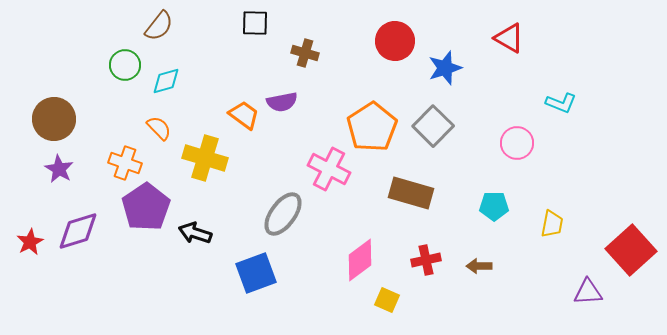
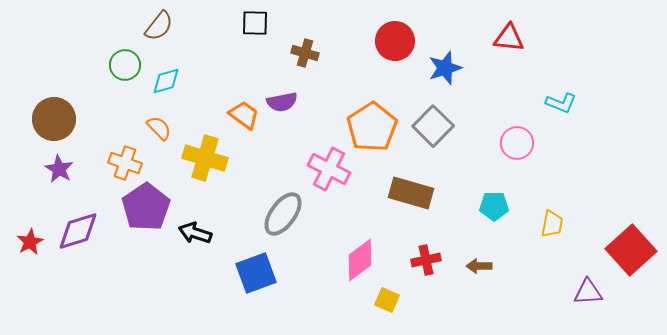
red triangle: rotated 24 degrees counterclockwise
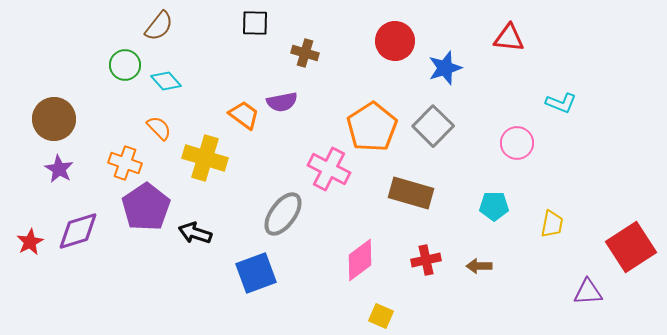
cyan diamond: rotated 64 degrees clockwise
red square: moved 3 px up; rotated 9 degrees clockwise
yellow square: moved 6 px left, 16 px down
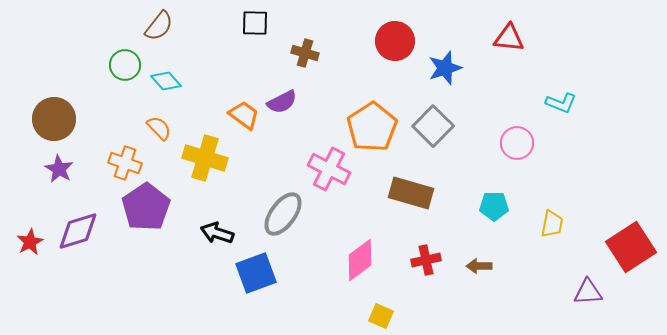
purple semicircle: rotated 16 degrees counterclockwise
black arrow: moved 22 px right
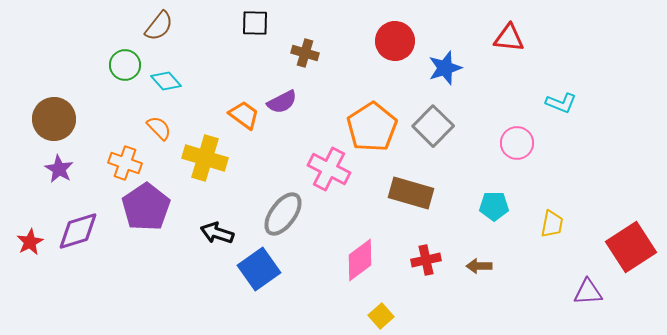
blue square: moved 3 px right, 4 px up; rotated 15 degrees counterclockwise
yellow square: rotated 25 degrees clockwise
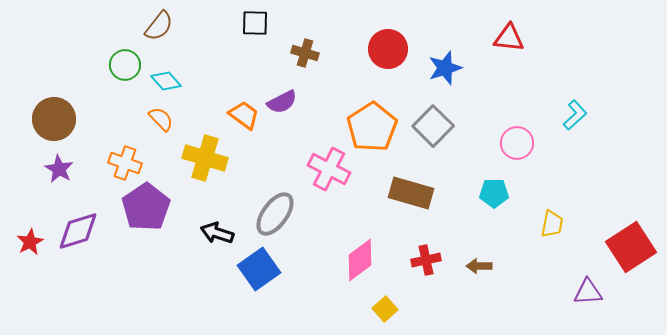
red circle: moved 7 px left, 8 px down
cyan L-shape: moved 14 px right, 12 px down; rotated 64 degrees counterclockwise
orange semicircle: moved 2 px right, 9 px up
cyan pentagon: moved 13 px up
gray ellipse: moved 8 px left
yellow square: moved 4 px right, 7 px up
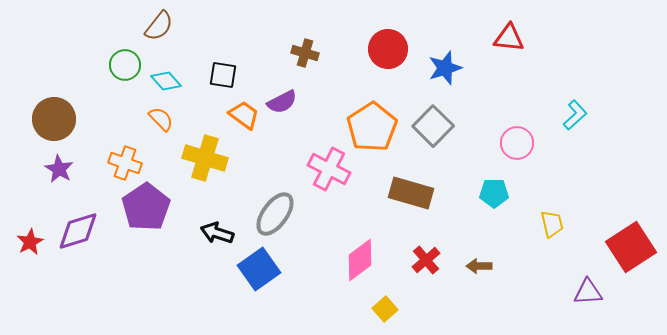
black square: moved 32 px left, 52 px down; rotated 8 degrees clockwise
yellow trapezoid: rotated 24 degrees counterclockwise
red cross: rotated 28 degrees counterclockwise
